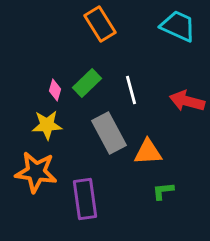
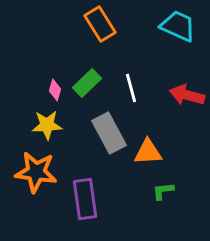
white line: moved 2 px up
red arrow: moved 6 px up
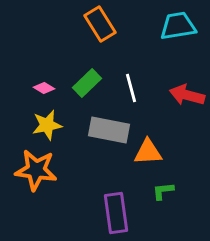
cyan trapezoid: rotated 33 degrees counterclockwise
pink diamond: moved 11 px left, 2 px up; rotated 75 degrees counterclockwise
yellow star: rotated 8 degrees counterclockwise
gray rectangle: moved 3 px up; rotated 51 degrees counterclockwise
orange star: moved 2 px up
purple rectangle: moved 31 px right, 14 px down
